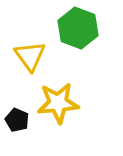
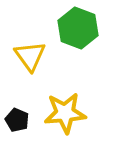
yellow star: moved 7 px right, 10 px down
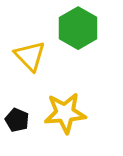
green hexagon: rotated 9 degrees clockwise
yellow triangle: rotated 8 degrees counterclockwise
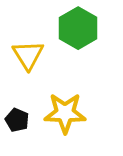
yellow triangle: moved 2 px left, 1 px up; rotated 12 degrees clockwise
yellow star: rotated 6 degrees clockwise
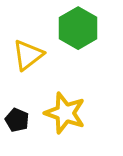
yellow triangle: rotated 24 degrees clockwise
yellow star: rotated 18 degrees clockwise
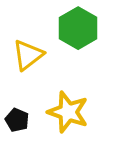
yellow star: moved 3 px right, 1 px up
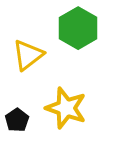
yellow star: moved 2 px left, 4 px up
black pentagon: rotated 15 degrees clockwise
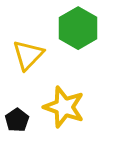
yellow triangle: rotated 8 degrees counterclockwise
yellow star: moved 2 px left, 1 px up
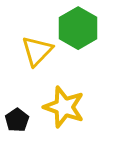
yellow triangle: moved 9 px right, 4 px up
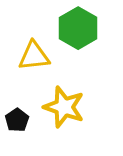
yellow triangle: moved 3 px left, 5 px down; rotated 40 degrees clockwise
